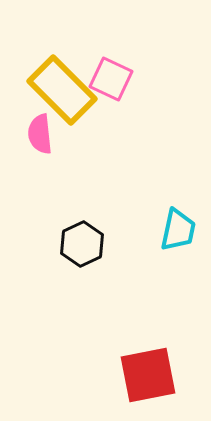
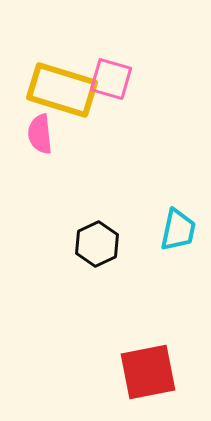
pink square: rotated 9 degrees counterclockwise
yellow rectangle: rotated 28 degrees counterclockwise
black hexagon: moved 15 px right
red square: moved 3 px up
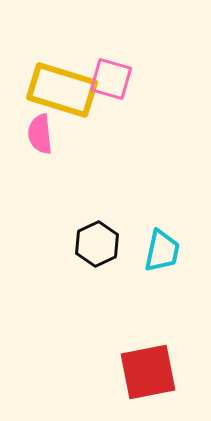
cyan trapezoid: moved 16 px left, 21 px down
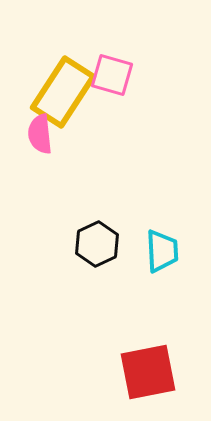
pink square: moved 1 px right, 4 px up
yellow rectangle: moved 1 px right, 2 px down; rotated 74 degrees counterclockwise
cyan trapezoid: rotated 15 degrees counterclockwise
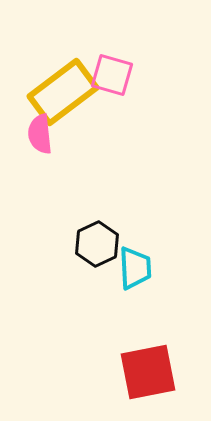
yellow rectangle: rotated 20 degrees clockwise
cyan trapezoid: moved 27 px left, 17 px down
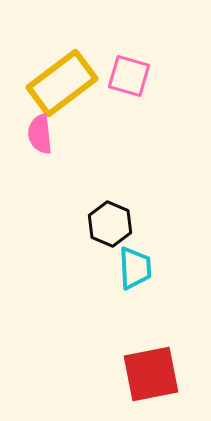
pink square: moved 17 px right, 1 px down
yellow rectangle: moved 1 px left, 9 px up
black hexagon: moved 13 px right, 20 px up; rotated 12 degrees counterclockwise
red square: moved 3 px right, 2 px down
